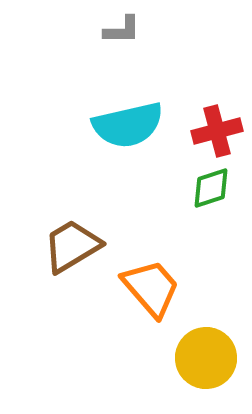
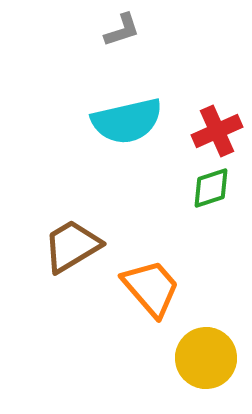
gray L-shape: rotated 18 degrees counterclockwise
cyan semicircle: moved 1 px left, 4 px up
red cross: rotated 9 degrees counterclockwise
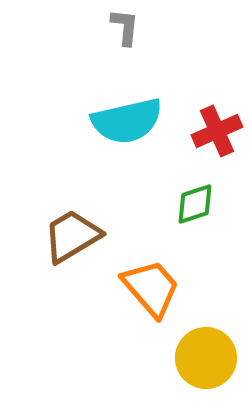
gray L-shape: moved 3 px right, 3 px up; rotated 66 degrees counterclockwise
green diamond: moved 16 px left, 16 px down
brown trapezoid: moved 10 px up
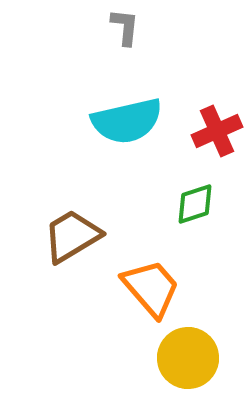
yellow circle: moved 18 px left
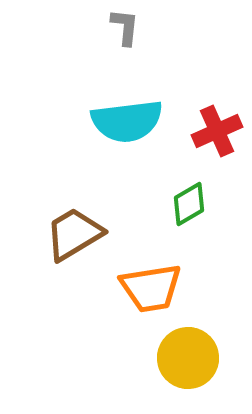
cyan semicircle: rotated 6 degrees clockwise
green diamond: moved 6 px left; rotated 12 degrees counterclockwise
brown trapezoid: moved 2 px right, 2 px up
orange trapezoid: rotated 122 degrees clockwise
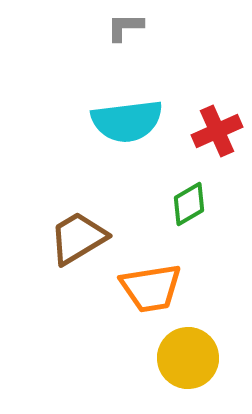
gray L-shape: rotated 96 degrees counterclockwise
brown trapezoid: moved 4 px right, 4 px down
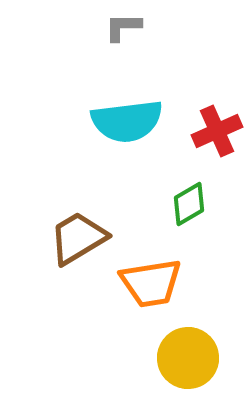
gray L-shape: moved 2 px left
orange trapezoid: moved 5 px up
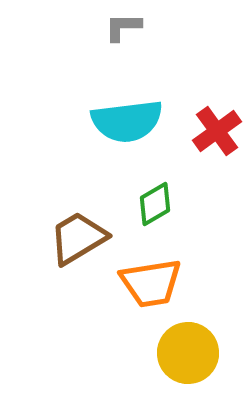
red cross: rotated 12 degrees counterclockwise
green diamond: moved 34 px left
yellow circle: moved 5 px up
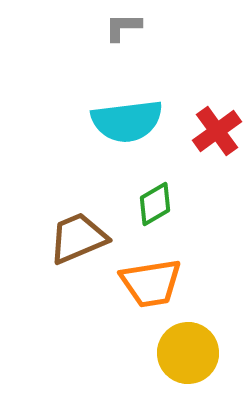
brown trapezoid: rotated 8 degrees clockwise
